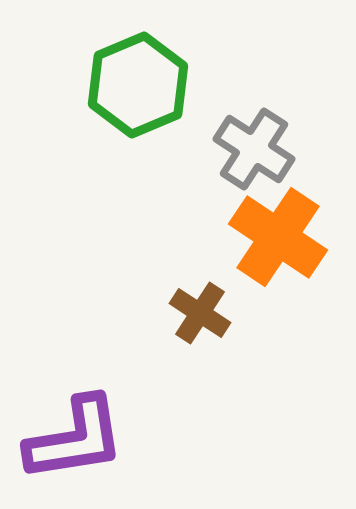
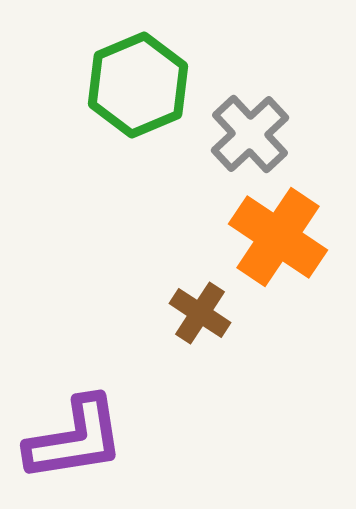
gray cross: moved 4 px left, 15 px up; rotated 14 degrees clockwise
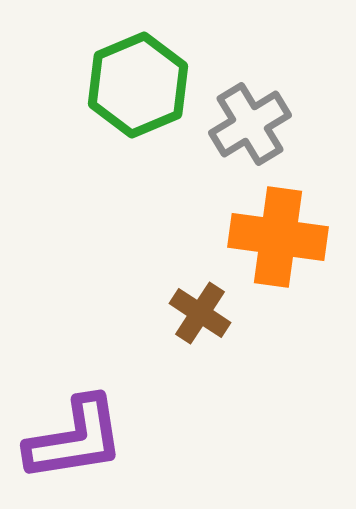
gray cross: moved 10 px up; rotated 12 degrees clockwise
orange cross: rotated 26 degrees counterclockwise
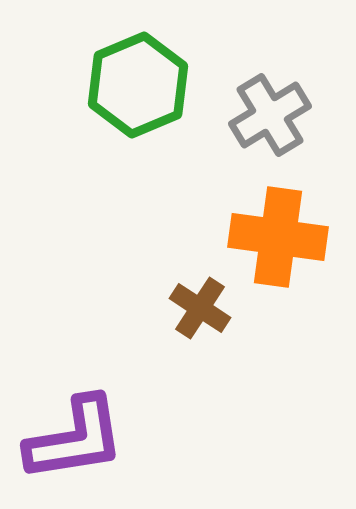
gray cross: moved 20 px right, 9 px up
brown cross: moved 5 px up
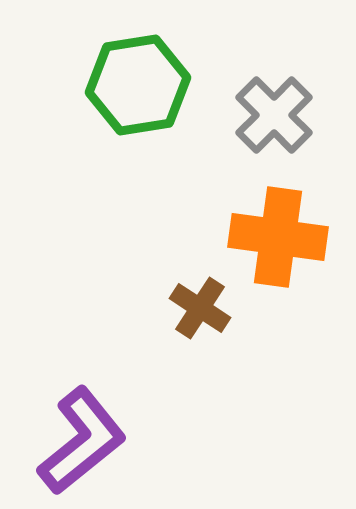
green hexagon: rotated 14 degrees clockwise
gray cross: moved 4 px right; rotated 14 degrees counterclockwise
purple L-shape: moved 7 px right, 2 px down; rotated 30 degrees counterclockwise
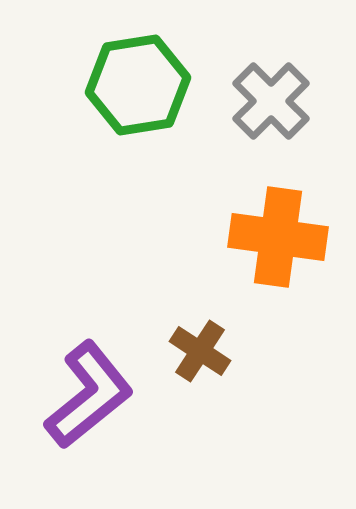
gray cross: moved 3 px left, 14 px up
brown cross: moved 43 px down
purple L-shape: moved 7 px right, 46 px up
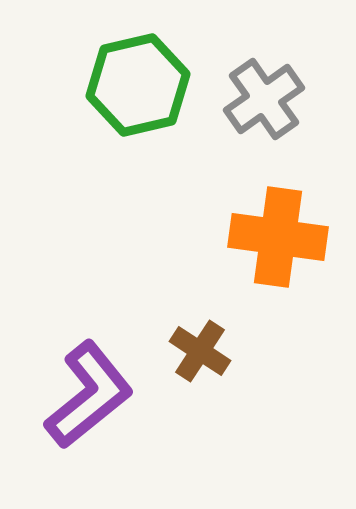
green hexagon: rotated 4 degrees counterclockwise
gray cross: moved 7 px left, 2 px up; rotated 10 degrees clockwise
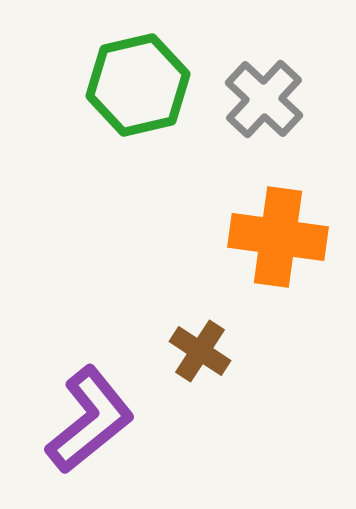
gray cross: rotated 12 degrees counterclockwise
purple L-shape: moved 1 px right, 25 px down
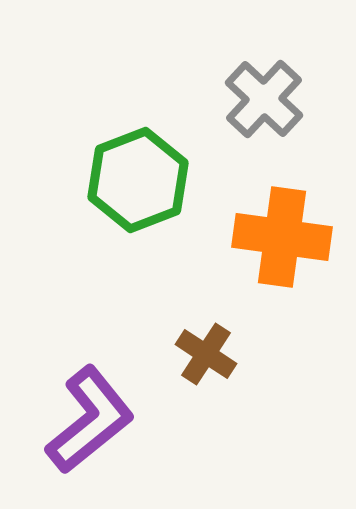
green hexagon: moved 95 px down; rotated 8 degrees counterclockwise
orange cross: moved 4 px right
brown cross: moved 6 px right, 3 px down
